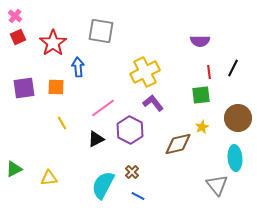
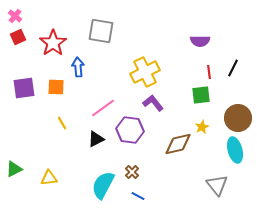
purple hexagon: rotated 20 degrees counterclockwise
cyan ellipse: moved 8 px up; rotated 10 degrees counterclockwise
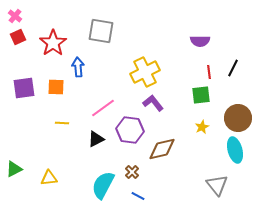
yellow line: rotated 56 degrees counterclockwise
brown diamond: moved 16 px left, 5 px down
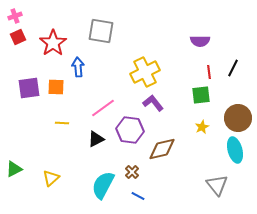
pink cross: rotated 32 degrees clockwise
purple square: moved 5 px right
yellow triangle: moved 2 px right; rotated 36 degrees counterclockwise
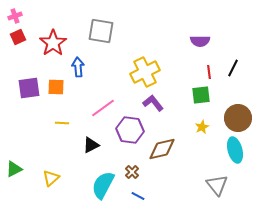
black triangle: moved 5 px left, 6 px down
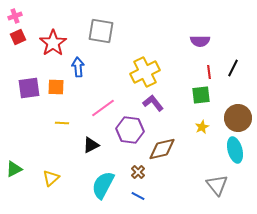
brown cross: moved 6 px right
